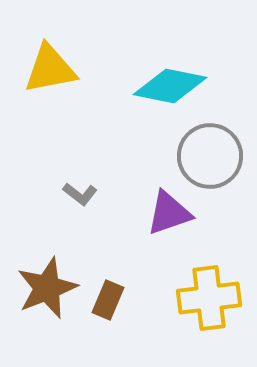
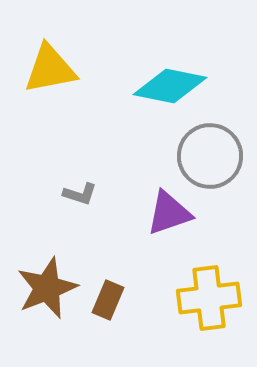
gray L-shape: rotated 20 degrees counterclockwise
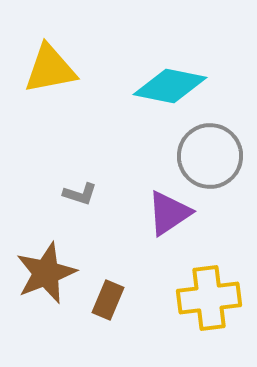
purple triangle: rotated 15 degrees counterclockwise
brown star: moved 1 px left, 15 px up
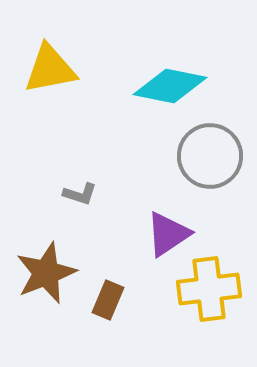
purple triangle: moved 1 px left, 21 px down
yellow cross: moved 9 px up
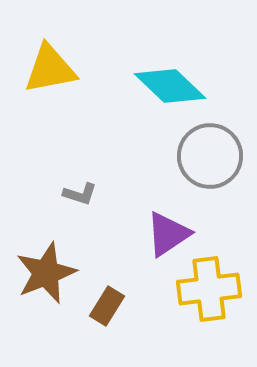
cyan diamond: rotated 32 degrees clockwise
brown rectangle: moved 1 px left, 6 px down; rotated 9 degrees clockwise
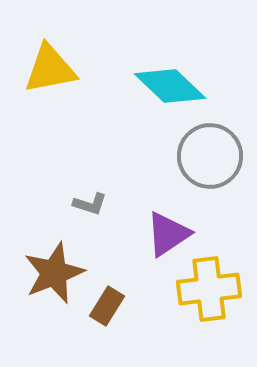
gray L-shape: moved 10 px right, 10 px down
brown star: moved 8 px right
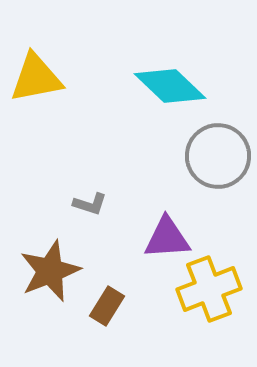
yellow triangle: moved 14 px left, 9 px down
gray circle: moved 8 px right
purple triangle: moved 1 px left, 4 px down; rotated 30 degrees clockwise
brown star: moved 4 px left, 2 px up
yellow cross: rotated 14 degrees counterclockwise
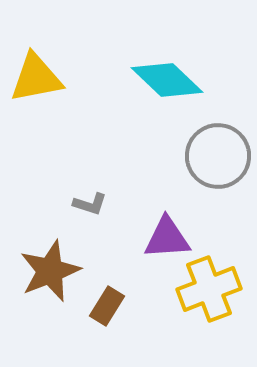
cyan diamond: moved 3 px left, 6 px up
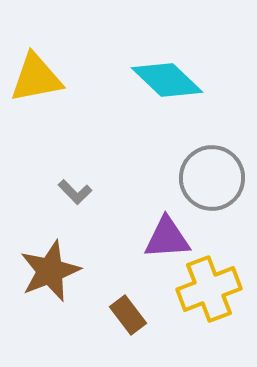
gray circle: moved 6 px left, 22 px down
gray L-shape: moved 15 px left, 12 px up; rotated 28 degrees clockwise
brown rectangle: moved 21 px right, 9 px down; rotated 69 degrees counterclockwise
